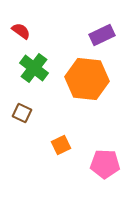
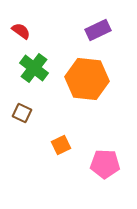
purple rectangle: moved 4 px left, 5 px up
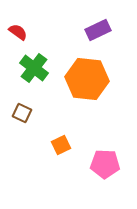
red semicircle: moved 3 px left, 1 px down
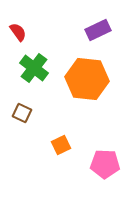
red semicircle: rotated 18 degrees clockwise
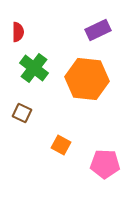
red semicircle: rotated 36 degrees clockwise
orange square: rotated 36 degrees counterclockwise
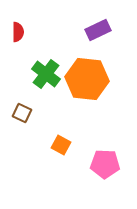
green cross: moved 12 px right, 6 px down
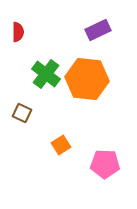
orange square: rotated 30 degrees clockwise
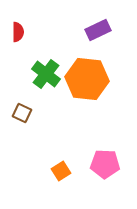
orange square: moved 26 px down
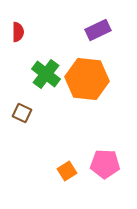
orange square: moved 6 px right
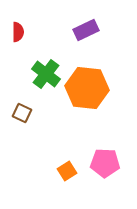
purple rectangle: moved 12 px left
orange hexagon: moved 9 px down
pink pentagon: moved 1 px up
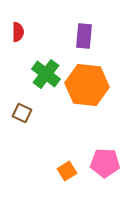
purple rectangle: moved 2 px left, 6 px down; rotated 60 degrees counterclockwise
orange hexagon: moved 3 px up
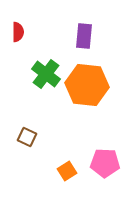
brown square: moved 5 px right, 24 px down
